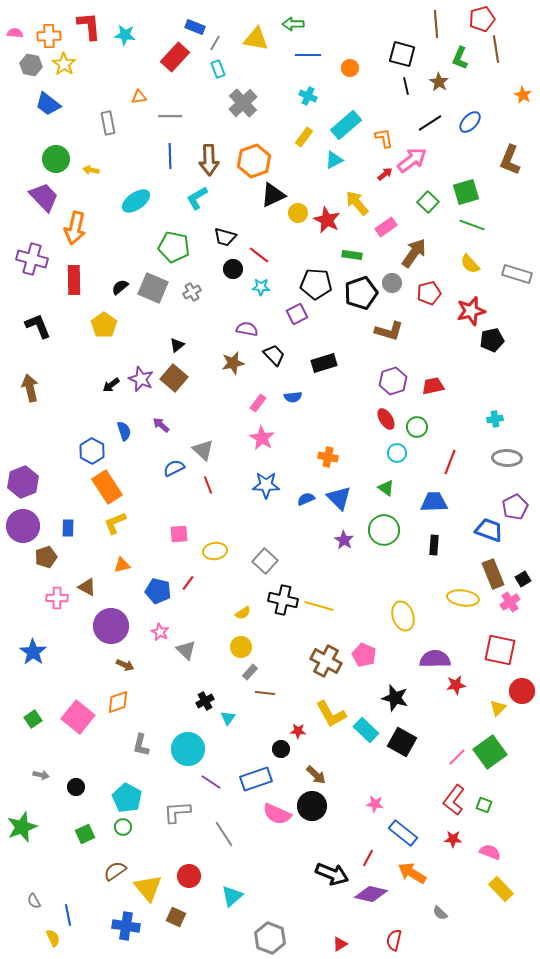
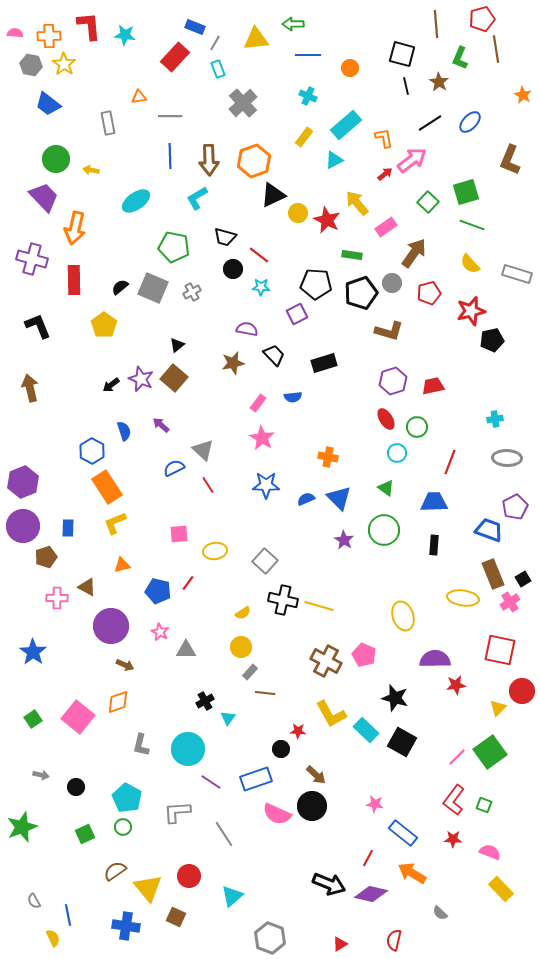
yellow triangle at (256, 39): rotated 16 degrees counterclockwise
red line at (208, 485): rotated 12 degrees counterclockwise
gray triangle at (186, 650): rotated 45 degrees counterclockwise
black arrow at (332, 874): moved 3 px left, 10 px down
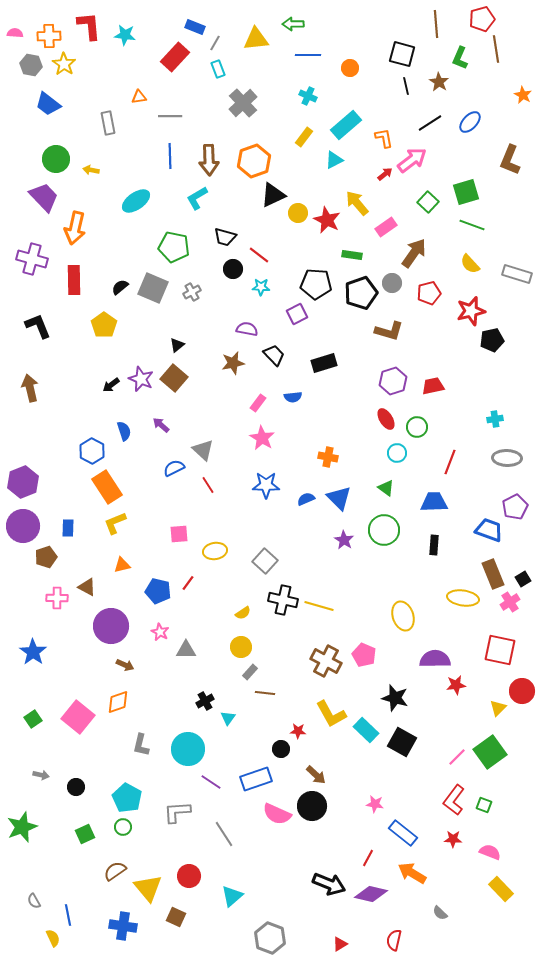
blue cross at (126, 926): moved 3 px left
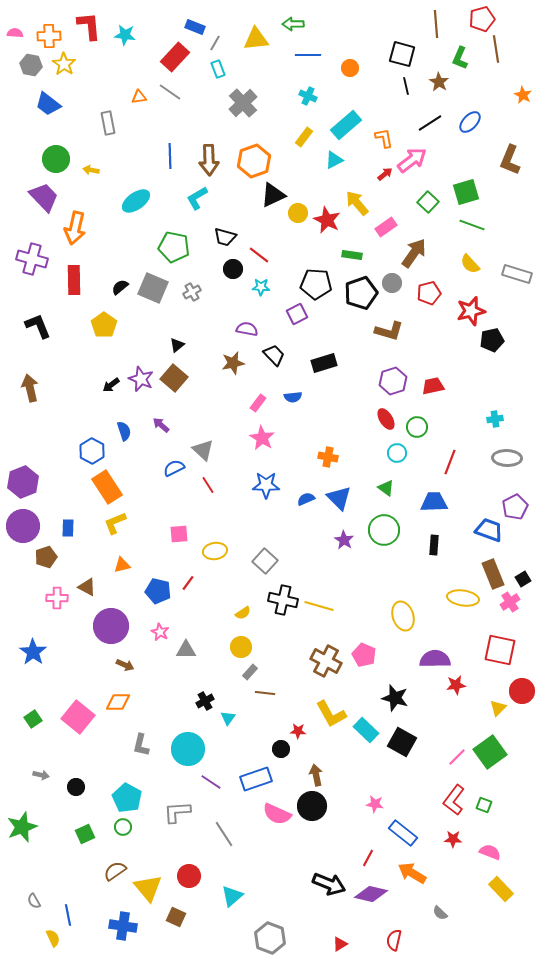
gray line at (170, 116): moved 24 px up; rotated 35 degrees clockwise
orange diamond at (118, 702): rotated 20 degrees clockwise
brown arrow at (316, 775): rotated 145 degrees counterclockwise
